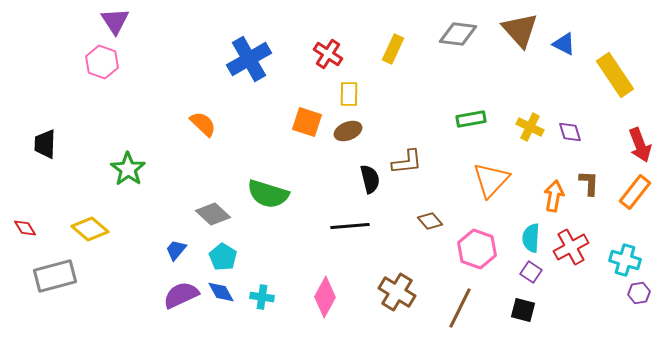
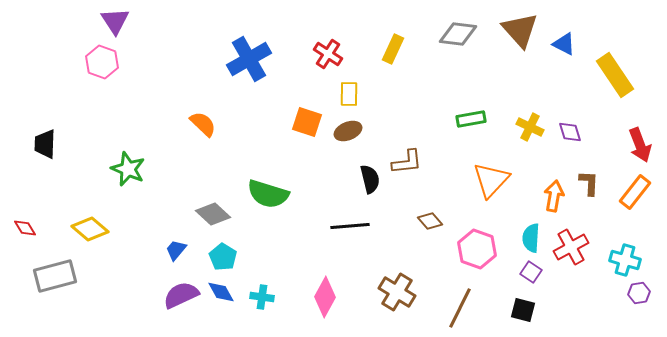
green star at (128, 169): rotated 12 degrees counterclockwise
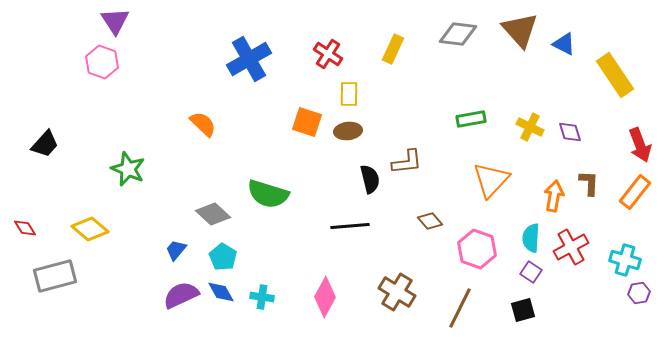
brown ellipse at (348, 131): rotated 16 degrees clockwise
black trapezoid at (45, 144): rotated 140 degrees counterclockwise
black square at (523, 310): rotated 30 degrees counterclockwise
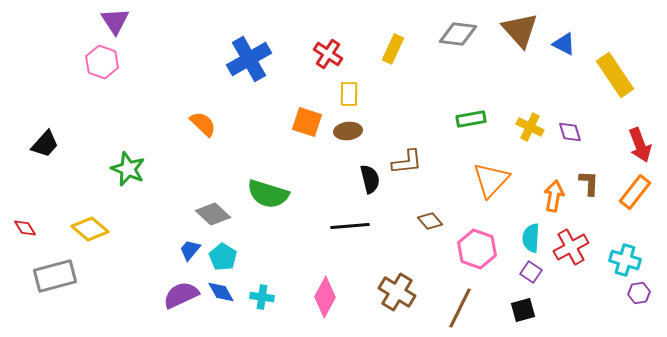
blue trapezoid at (176, 250): moved 14 px right
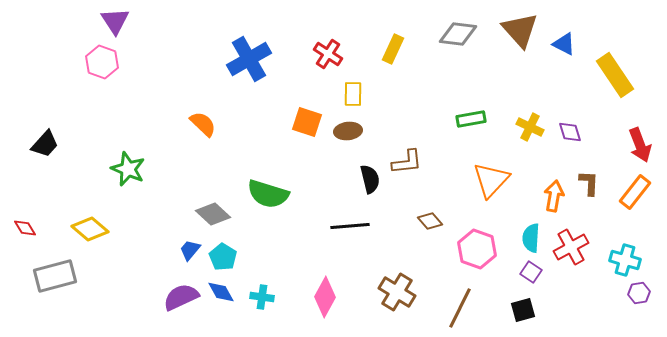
yellow rectangle at (349, 94): moved 4 px right
purple semicircle at (181, 295): moved 2 px down
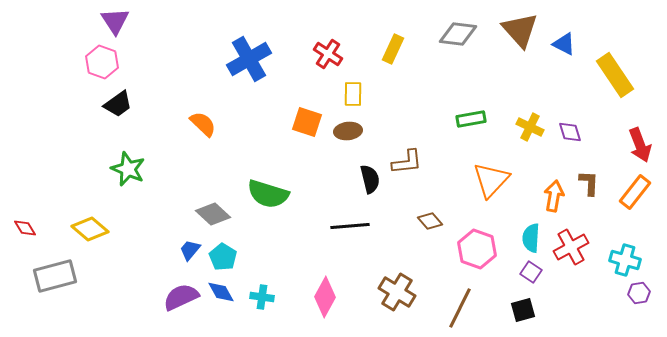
black trapezoid at (45, 144): moved 73 px right, 40 px up; rotated 12 degrees clockwise
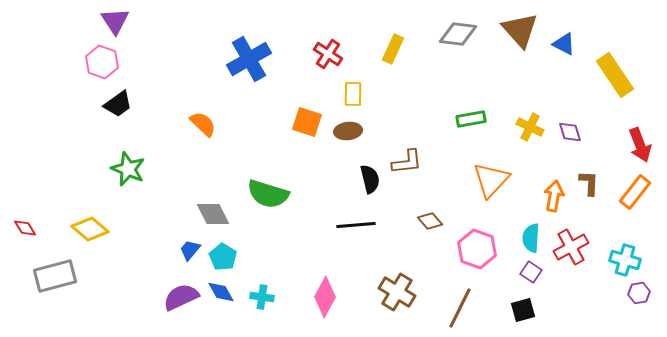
gray diamond at (213, 214): rotated 20 degrees clockwise
black line at (350, 226): moved 6 px right, 1 px up
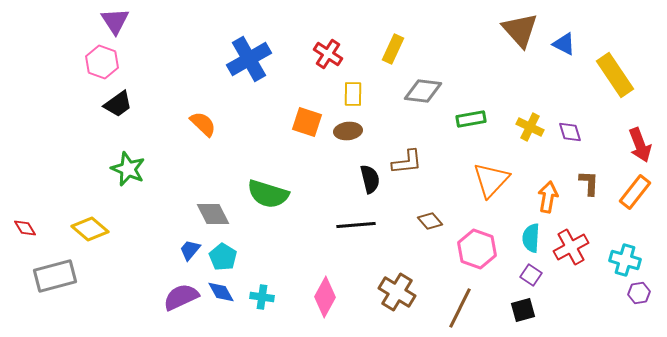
gray diamond at (458, 34): moved 35 px left, 57 px down
orange arrow at (554, 196): moved 6 px left, 1 px down
purple square at (531, 272): moved 3 px down
